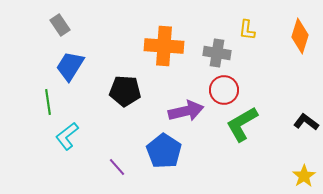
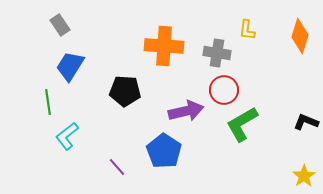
black L-shape: rotated 15 degrees counterclockwise
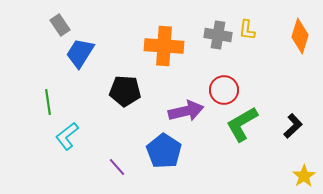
gray cross: moved 1 px right, 18 px up
blue trapezoid: moved 10 px right, 13 px up
black L-shape: moved 13 px left, 4 px down; rotated 115 degrees clockwise
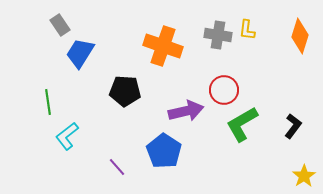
orange cross: moved 1 px left; rotated 15 degrees clockwise
black L-shape: rotated 10 degrees counterclockwise
